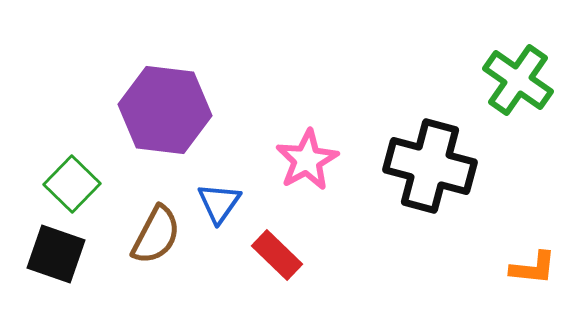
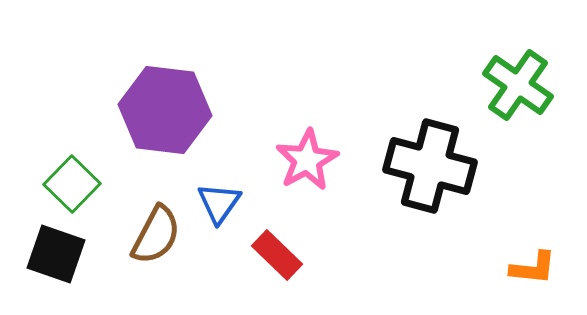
green cross: moved 5 px down
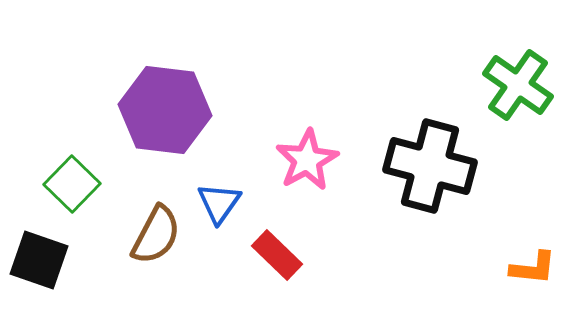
black square: moved 17 px left, 6 px down
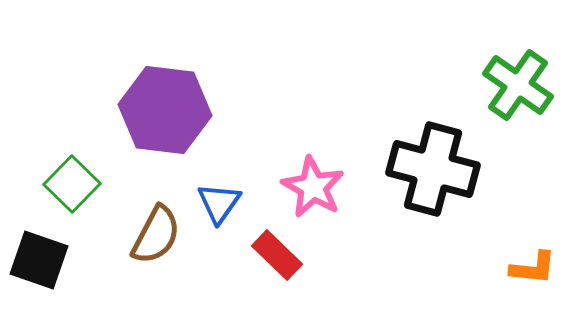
pink star: moved 6 px right, 27 px down; rotated 14 degrees counterclockwise
black cross: moved 3 px right, 3 px down
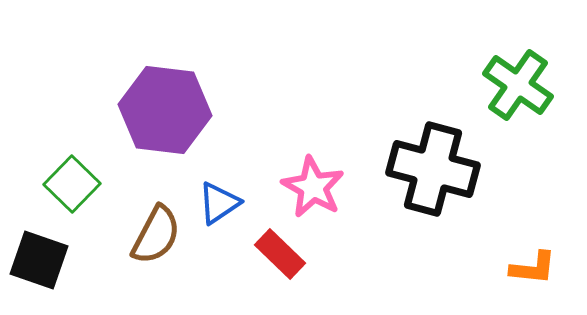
blue triangle: rotated 21 degrees clockwise
red rectangle: moved 3 px right, 1 px up
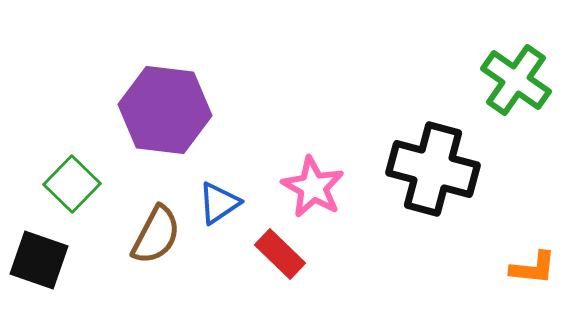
green cross: moved 2 px left, 5 px up
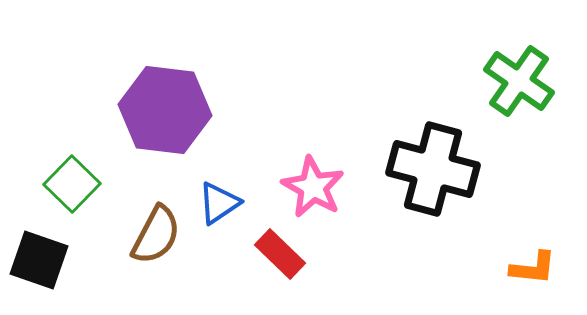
green cross: moved 3 px right, 1 px down
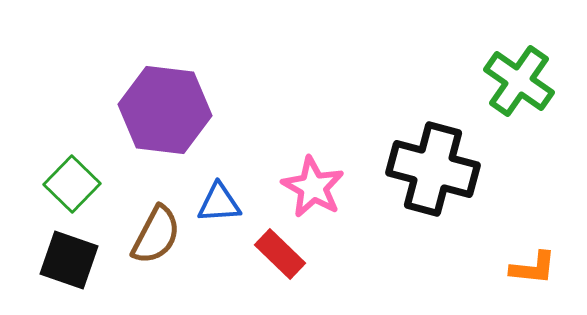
blue triangle: rotated 30 degrees clockwise
black square: moved 30 px right
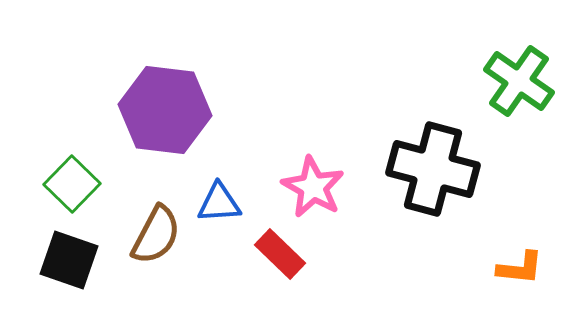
orange L-shape: moved 13 px left
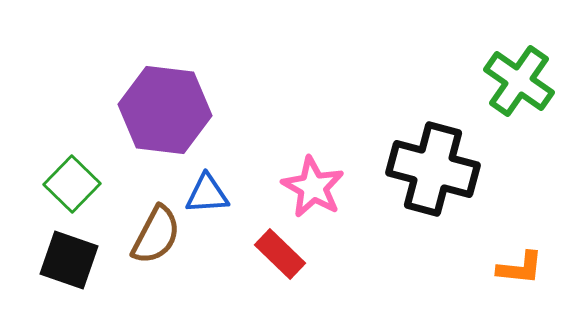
blue triangle: moved 12 px left, 9 px up
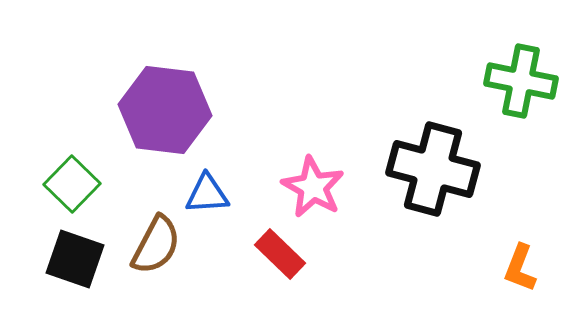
green cross: moved 2 px right; rotated 24 degrees counterclockwise
brown semicircle: moved 10 px down
black square: moved 6 px right, 1 px up
orange L-shape: rotated 105 degrees clockwise
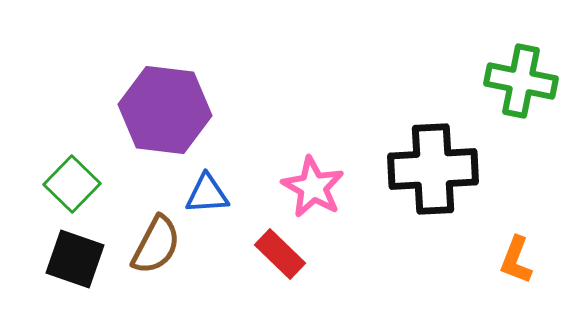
black cross: rotated 18 degrees counterclockwise
orange L-shape: moved 4 px left, 8 px up
